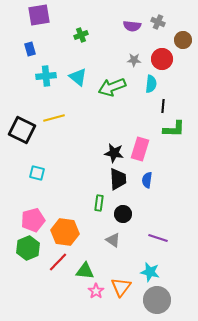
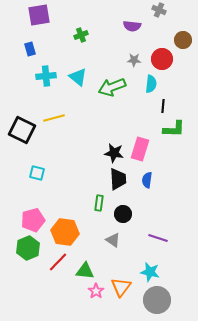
gray cross: moved 1 px right, 12 px up
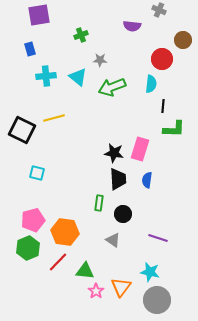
gray star: moved 34 px left
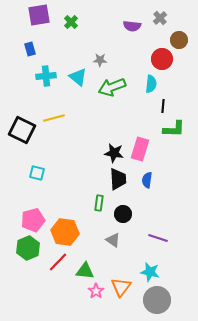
gray cross: moved 1 px right, 8 px down; rotated 24 degrees clockwise
green cross: moved 10 px left, 13 px up; rotated 24 degrees counterclockwise
brown circle: moved 4 px left
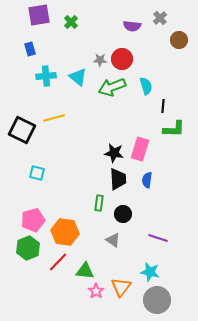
red circle: moved 40 px left
cyan semicircle: moved 5 px left, 2 px down; rotated 24 degrees counterclockwise
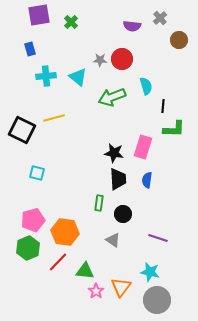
green arrow: moved 10 px down
pink rectangle: moved 3 px right, 2 px up
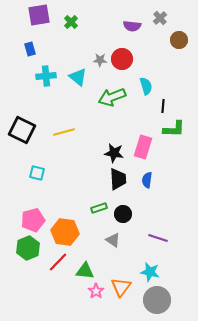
yellow line: moved 10 px right, 14 px down
green rectangle: moved 5 px down; rotated 63 degrees clockwise
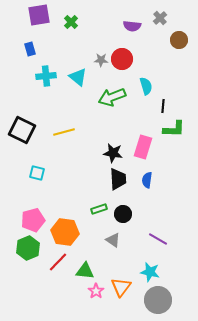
gray star: moved 1 px right
black star: moved 1 px left
green rectangle: moved 1 px down
purple line: moved 1 px down; rotated 12 degrees clockwise
gray circle: moved 1 px right
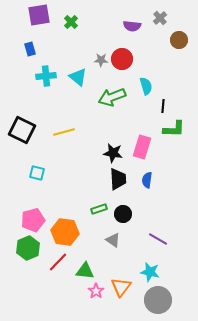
pink rectangle: moved 1 px left
